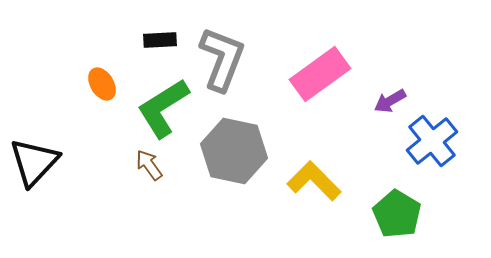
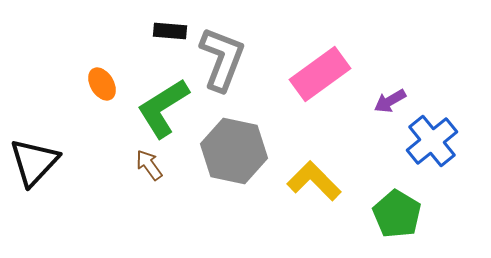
black rectangle: moved 10 px right, 9 px up; rotated 8 degrees clockwise
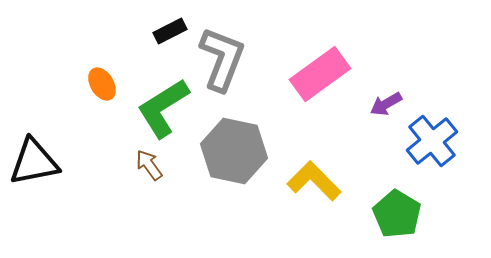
black rectangle: rotated 32 degrees counterclockwise
purple arrow: moved 4 px left, 3 px down
black triangle: rotated 36 degrees clockwise
